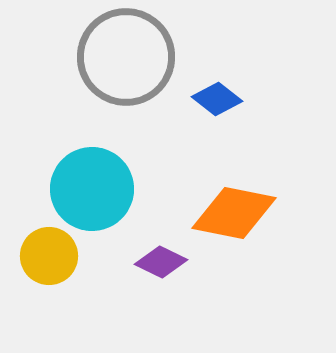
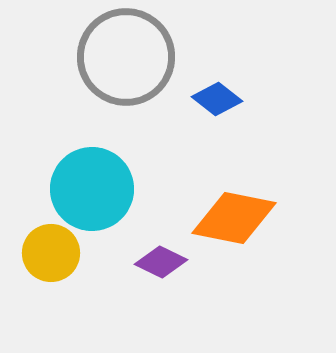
orange diamond: moved 5 px down
yellow circle: moved 2 px right, 3 px up
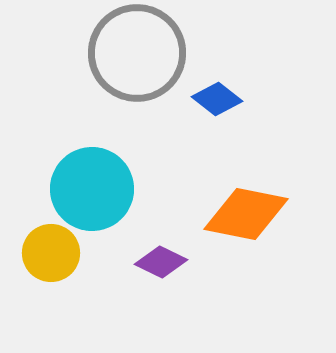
gray circle: moved 11 px right, 4 px up
orange diamond: moved 12 px right, 4 px up
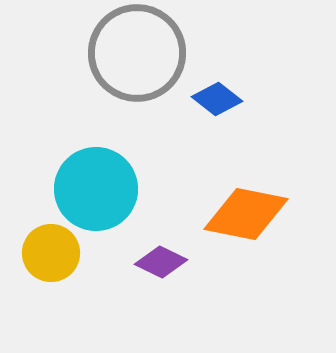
cyan circle: moved 4 px right
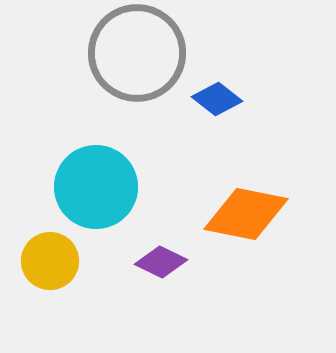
cyan circle: moved 2 px up
yellow circle: moved 1 px left, 8 px down
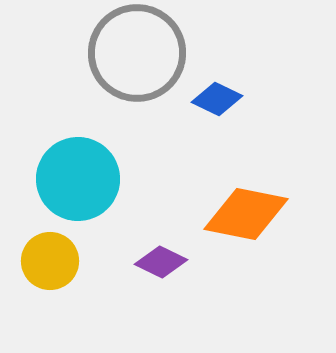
blue diamond: rotated 12 degrees counterclockwise
cyan circle: moved 18 px left, 8 px up
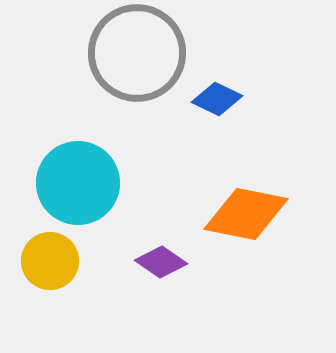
cyan circle: moved 4 px down
purple diamond: rotated 9 degrees clockwise
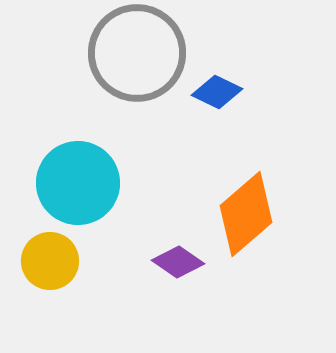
blue diamond: moved 7 px up
orange diamond: rotated 52 degrees counterclockwise
purple diamond: moved 17 px right
